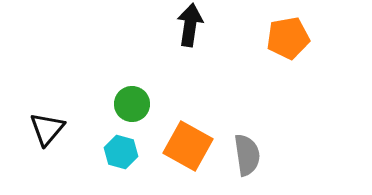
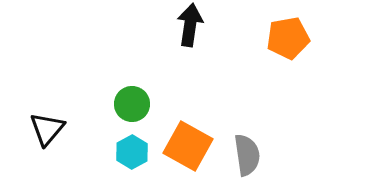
cyan hexagon: moved 11 px right; rotated 16 degrees clockwise
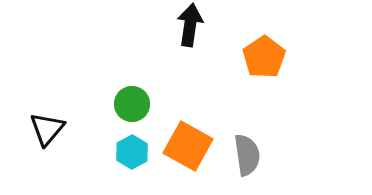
orange pentagon: moved 24 px left, 19 px down; rotated 24 degrees counterclockwise
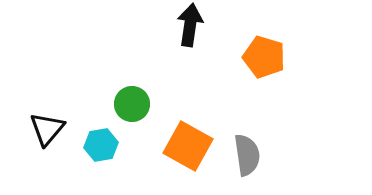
orange pentagon: rotated 21 degrees counterclockwise
cyan hexagon: moved 31 px left, 7 px up; rotated 20 degrees clockwise
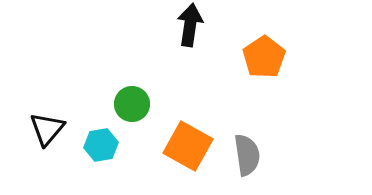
orange pentagon: rotated 21 degrees clockwise
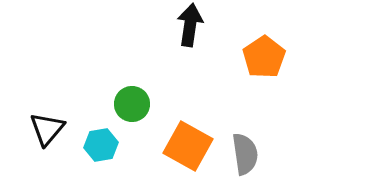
gray semicircle: moved 2 px left, 1 px up
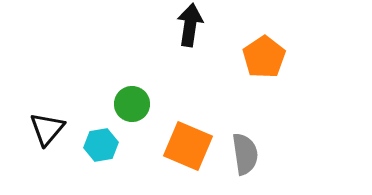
orange square: rotated 6 degrees counterclockwise
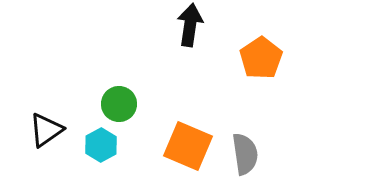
orange pentagon: moved 3 px left, 1 px down
green circle: moved 13 px left
black triangle: moved 1 px left, 1 px down; rotated 15 degrees clockwise
cyan hexagon: rotated 20 degrees counterclockwise
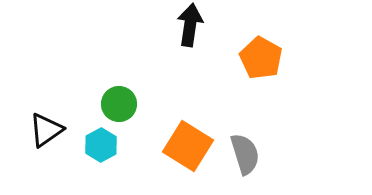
orange pentagon: rotated 9 degrees counterclockwise
orange square: rotated 9 degrees clockwise
gray semicircle: rotated 9 degrees counterclockwise
